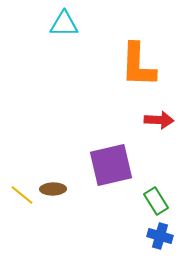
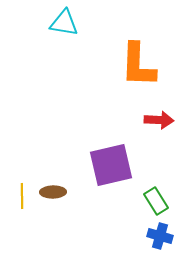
cyan triangle: moved 1 px up; rotated 8 degrees clockwise
brown ellipse: moved 3 px down
yellow line: moved 1 px down; rotated 50 degrees clockwise
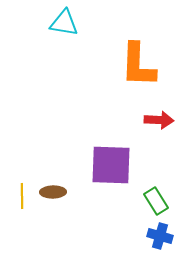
purple square: rotated 15 degrees clockwise
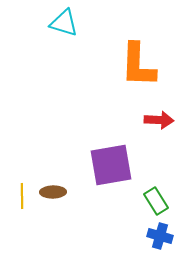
cyan triangle: rotated 8 degrees clockwise
purple square: rotated 12 degrees counterclockwise
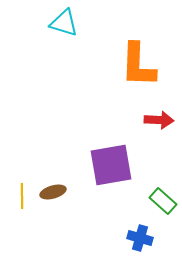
brown ellipse: rotated 15 degrees counterclockwise
green rectangle: moved 7 px right; rotated 16 degrees counterclockwise
blue cross: moved 20 px left, 2 px down
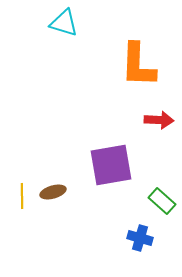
green rectangle: moved 1 px left
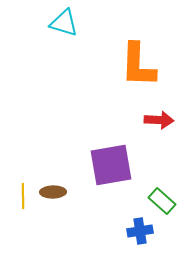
brown ellipse: rotated 15 degrees clockwise
yellow line: moved 1 px right
blue cross: moved 7 px up; rotated 25 degrees counterclockwise
